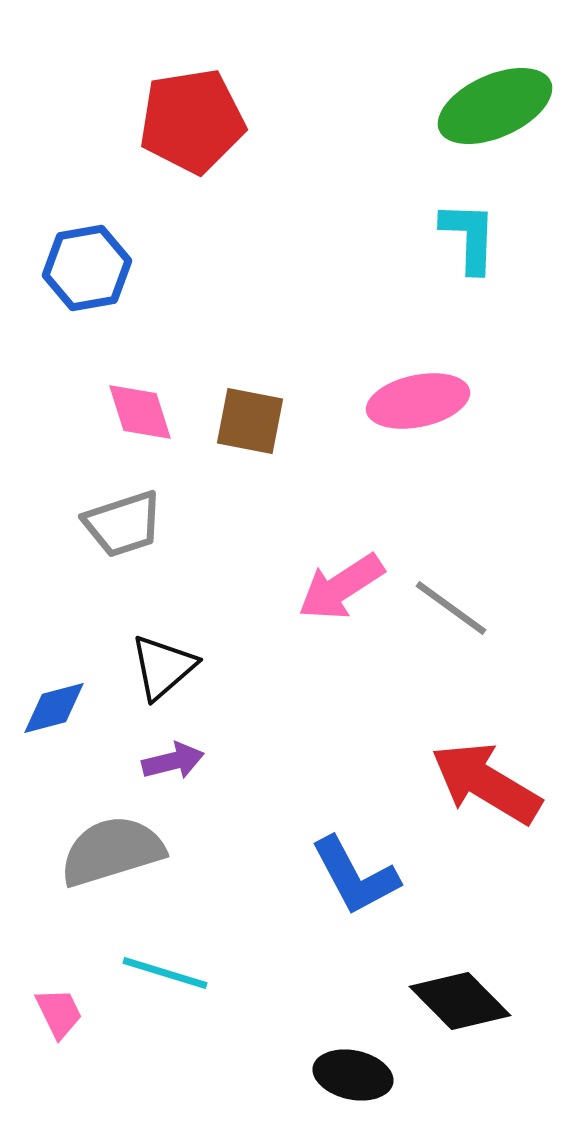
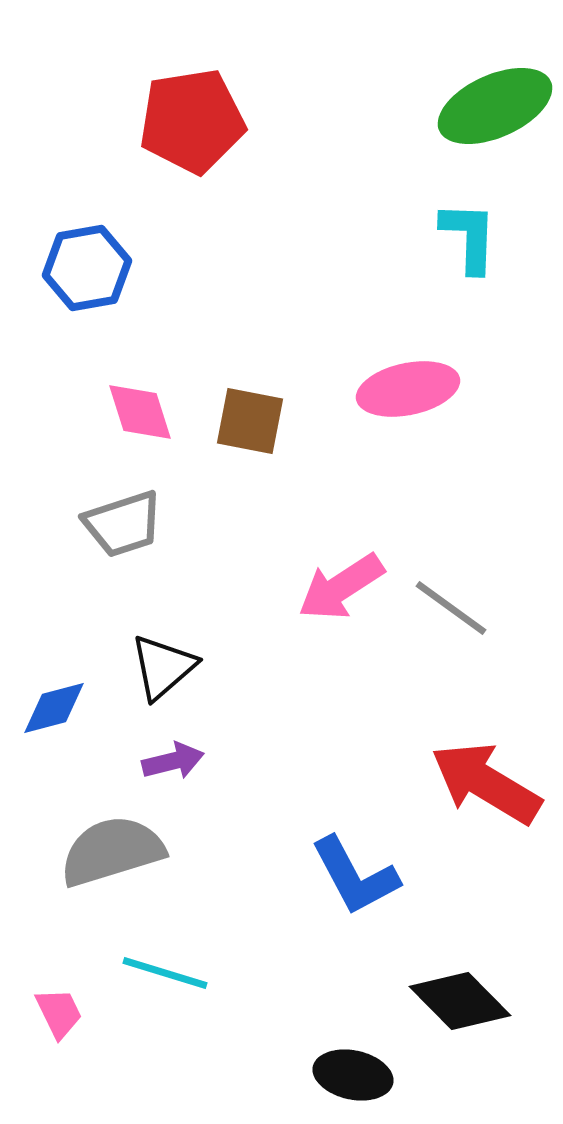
pink ellipse: moved 10 px left, 12 px up
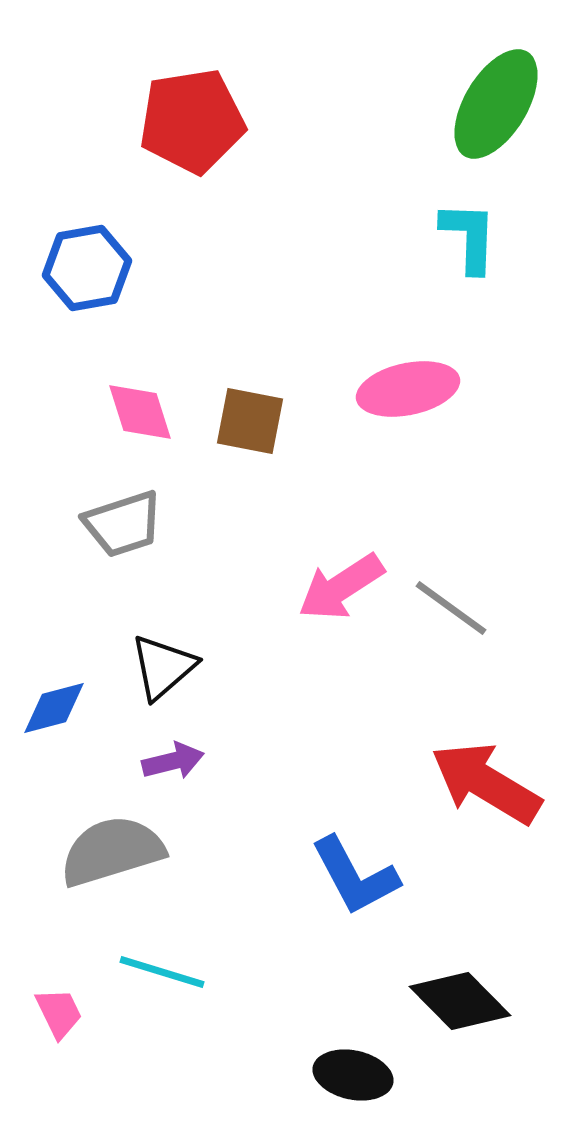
green ellipse: moved 1 px right, 2 px up; rotated 35 degrees counterclockwise
cyan line: moved 3 px left, 1 px up
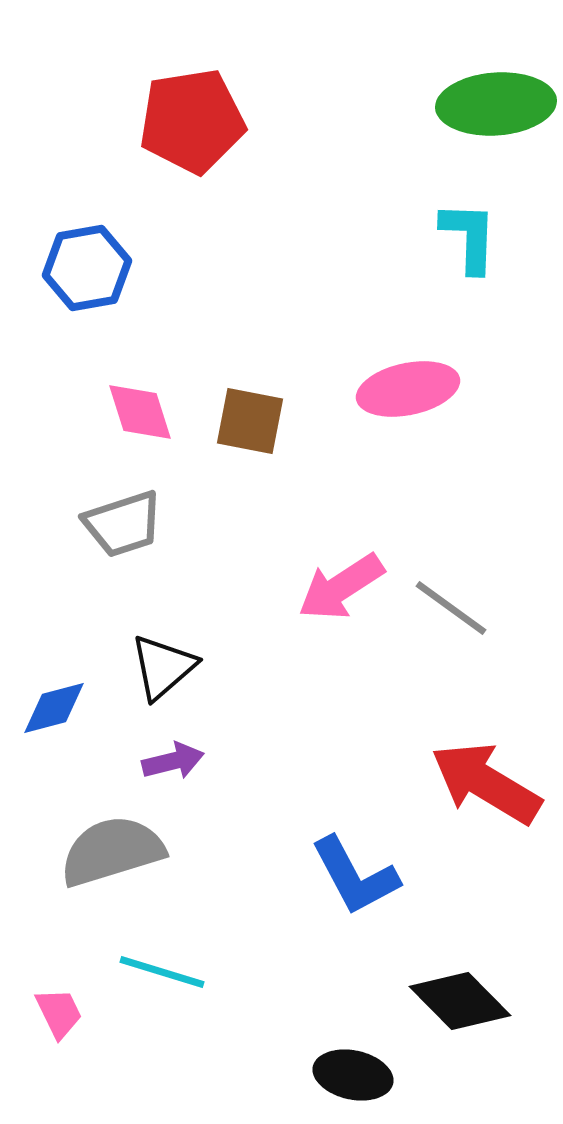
green ellipse: rotated 55 degrees clockwise
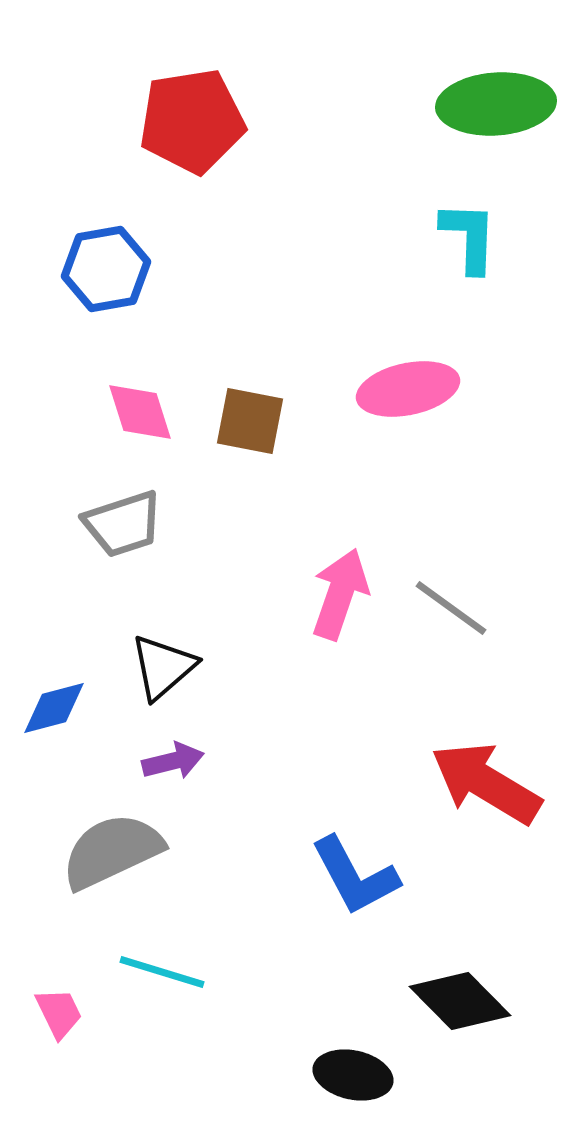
blue hexagon: moved 19 px right, 1 px down
pink arrow: moved 1 px left, 7 px down; rotated 142 degrees clockwise
gray semicircle: rotated 8 degrees counterclockwise
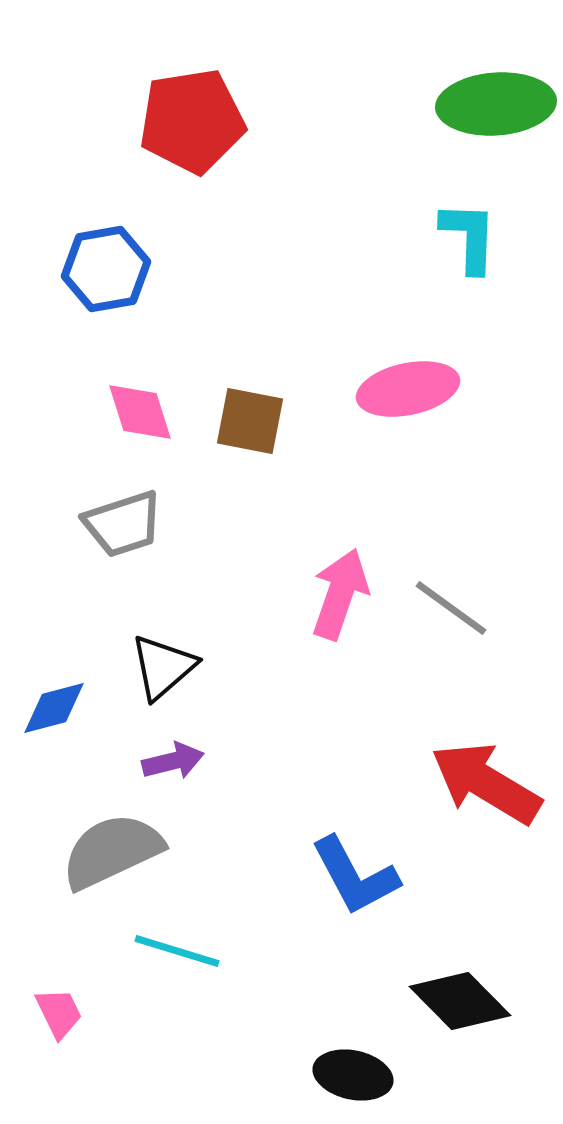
cyan line: moved 15 px right, 21 px up
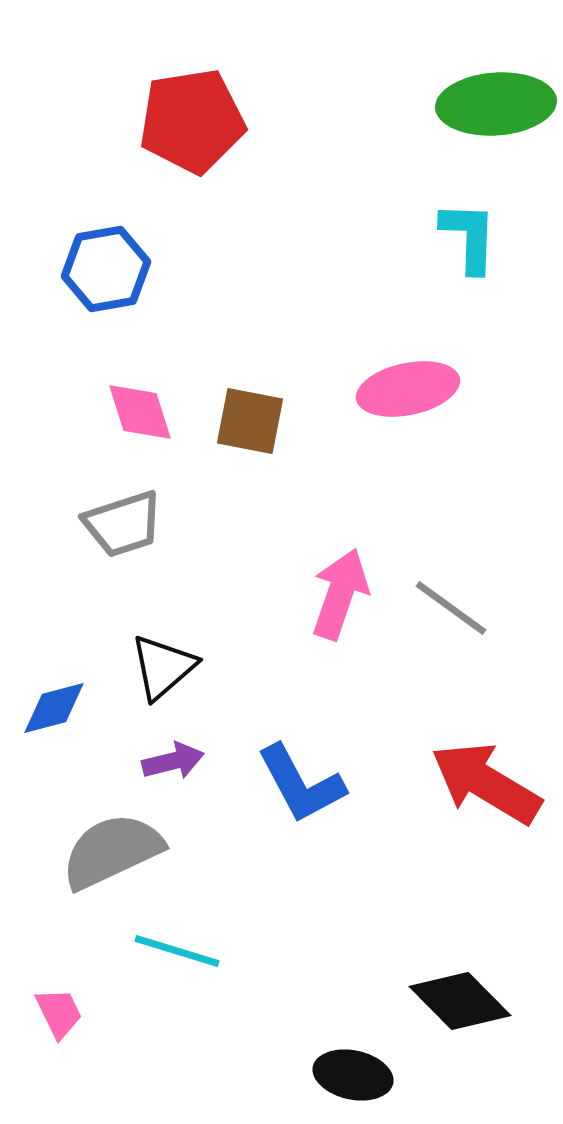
blue L-shape: moved 54 px left, 92 px up
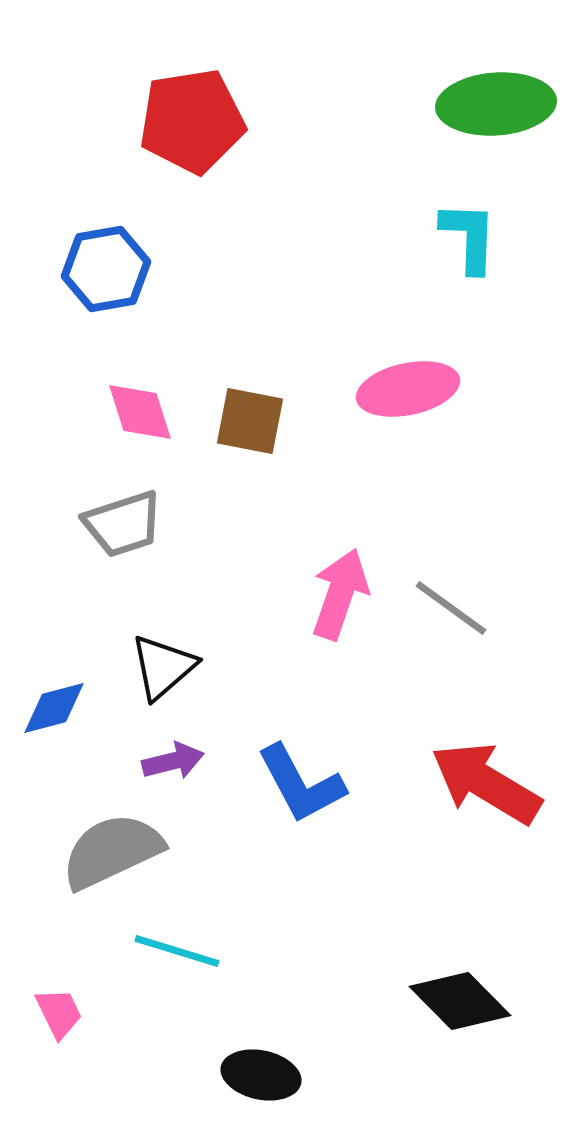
black ellipse: moved 92 px left
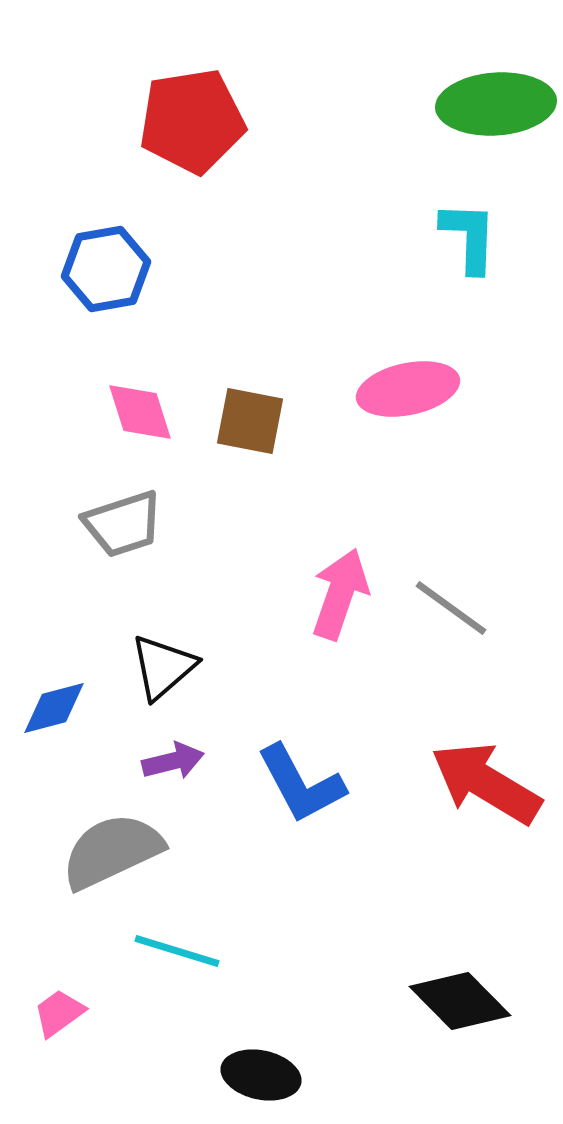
pink trapezoid: rotated 100 degrees counterclockwise
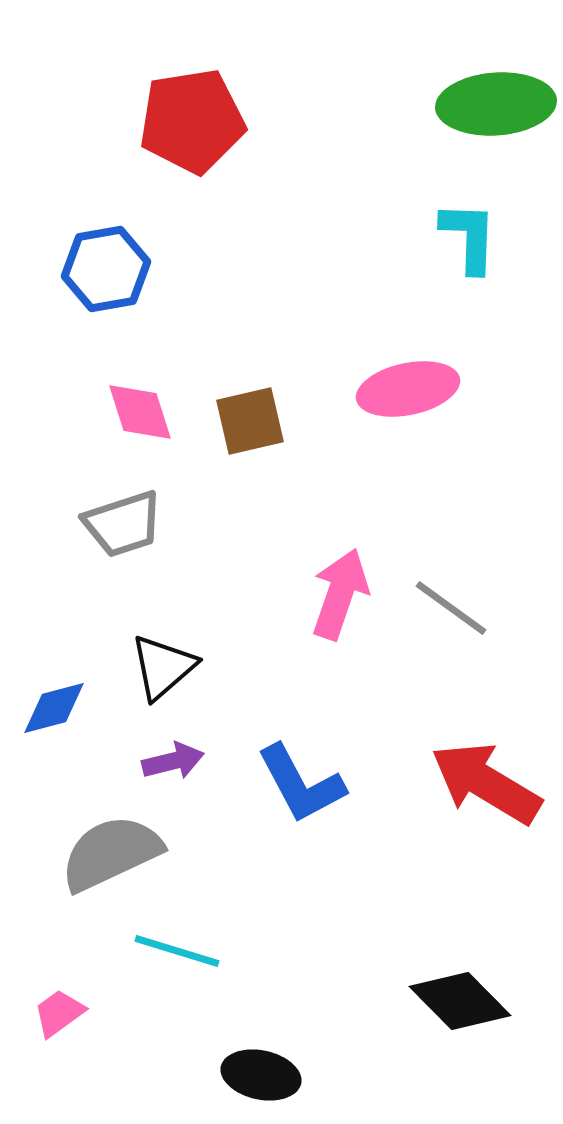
brown square: rotated 24 degrees counterclockwise
gray semicircle: moved 1 px left, 2 px down
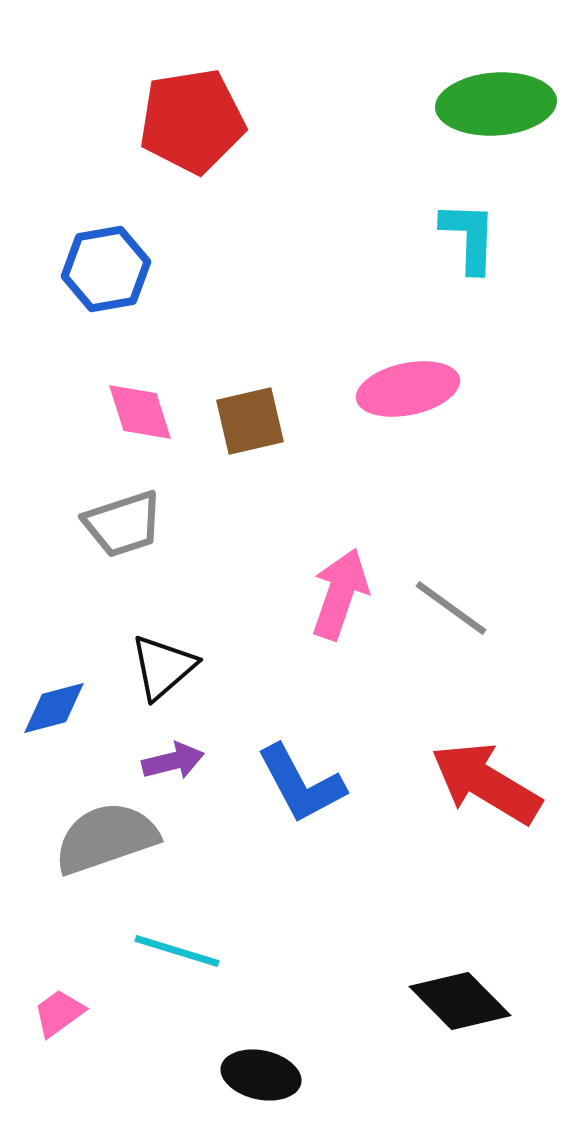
gray semicircle: moved 5 px left, 15 px up; rotated 6 degrees clockwise
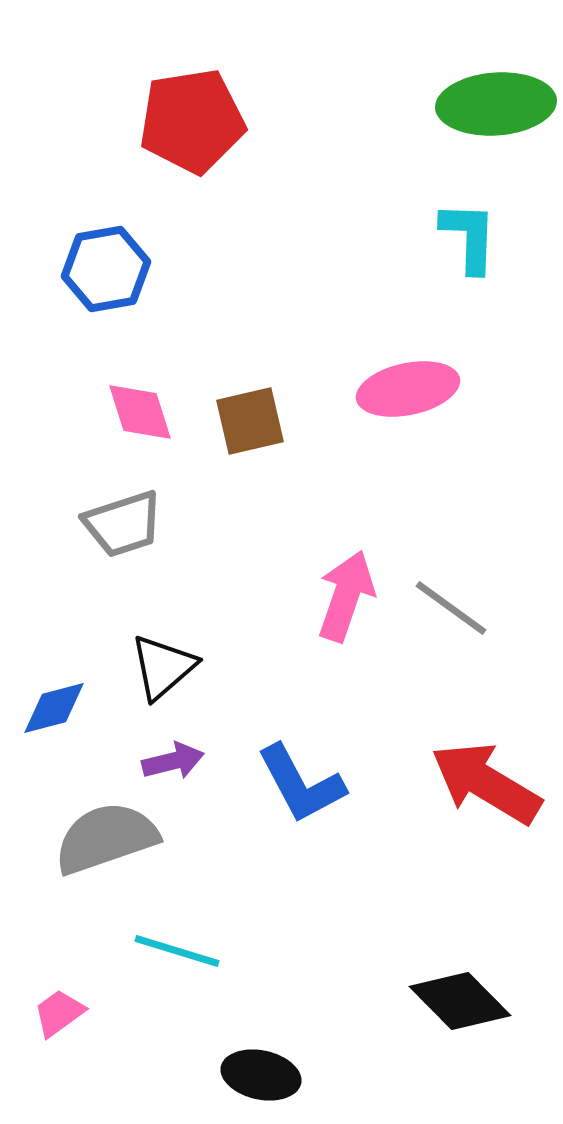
pink arrow: moved 6 px right, 2 px down
